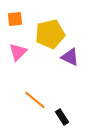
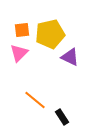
orange square: moved 7 px right, 11 px down
pink triangle: moved 1 px right, 1 px down
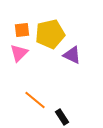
purple triangle: moved 2 px right, 2 px up
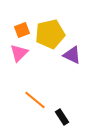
orange square: rotated 14 degrees counterclockwise
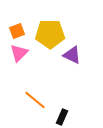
orange square: moved 5 px left, 1 px down
yellow pentagon: rotated 12 degrees clockwise
black rectangle: rotated 56 degrees clockwise
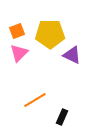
orange line: rotated 70 degrees counterclockwise
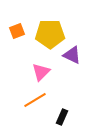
pink triangle: moved 22 px right, 19 px down
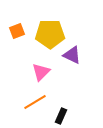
orange line: moved 2 px down
black rectangle: moved 1 px left, 1 px up
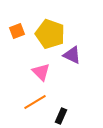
yellow pentagon: rotated 20 degrees clockwise
pink triangle: rotated 30 degrees counterclockwise
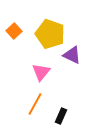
orange square: moved 3 px left; rotated 21 degrees counterclockwise
pink triangle: rotated 24 degrees clockwise
orange line: moved 2 px down; rotated 30 degrees counterclockwise
